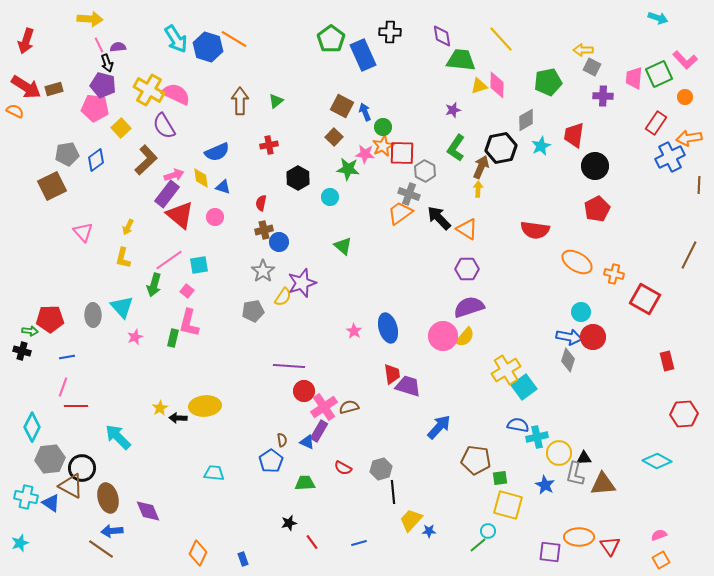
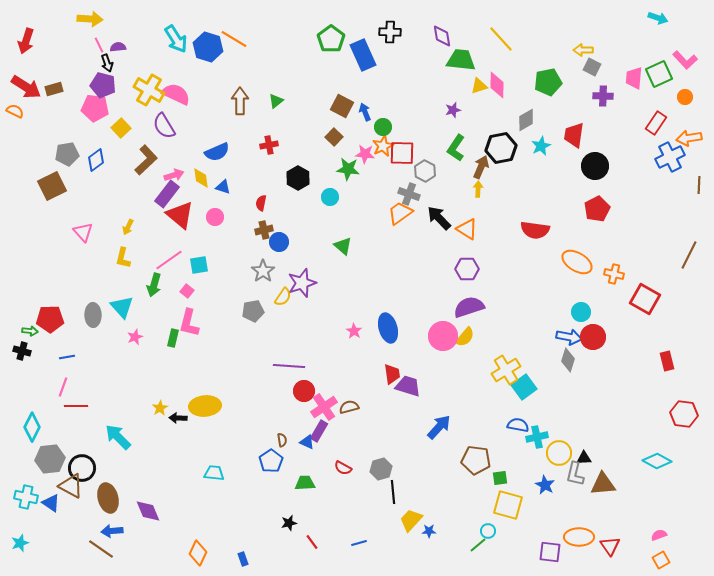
red hexagon at (684, 414): rotated 12 degrees clockwise
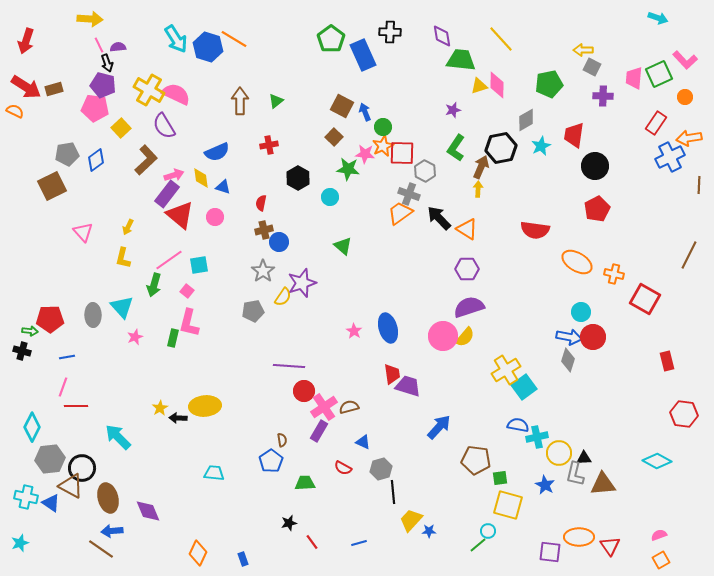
green pentagon at (548, 82): moved 1 px right, 2 px down
blue triangle at (307, 442): moved 56 px right
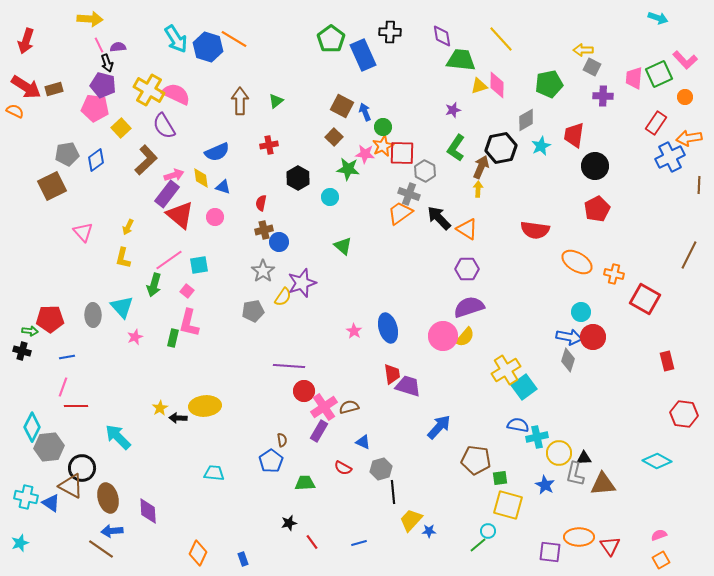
gray hexagon at (50, 459): moved 1 px left, 12 px up
purple diamond at (148, 511): rotated 20 degrees clockwise
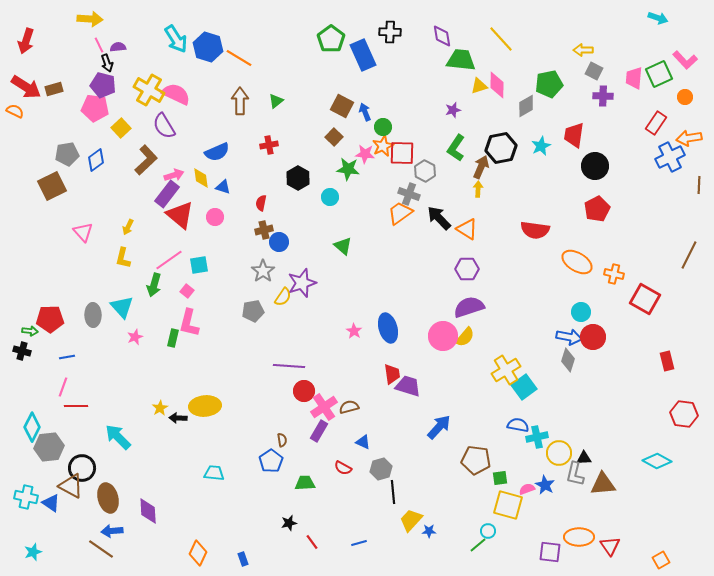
orange line at (234, 39): moved 5 px right, 19 px down
gray square at (592, 67): moved 2 px right, 4 px down
gray diamond at (526, 120): moved 14 px up
pink semicircle at (659, 535): moved 132 px left, 46 px up
cyan star at (20, 543): moved 13 px right, 9 px down
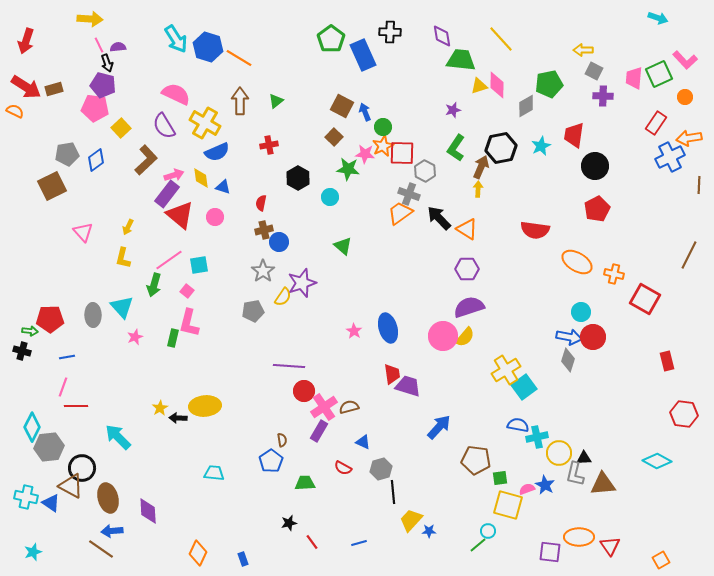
yellow cross at (149, 90): moved 56 px right, 33 px down
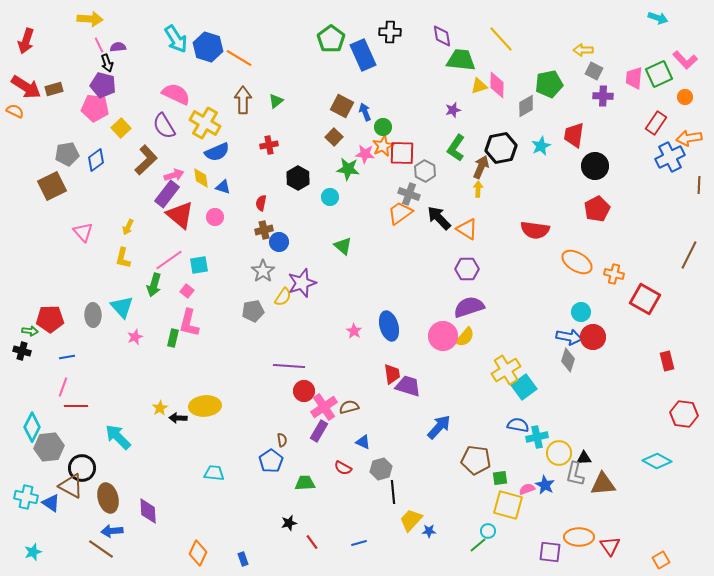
brown arrow at (240, 101): moved 3 px right, 1 px up
blue ellipse at (388, 328): moved 1 px right, 2 px up
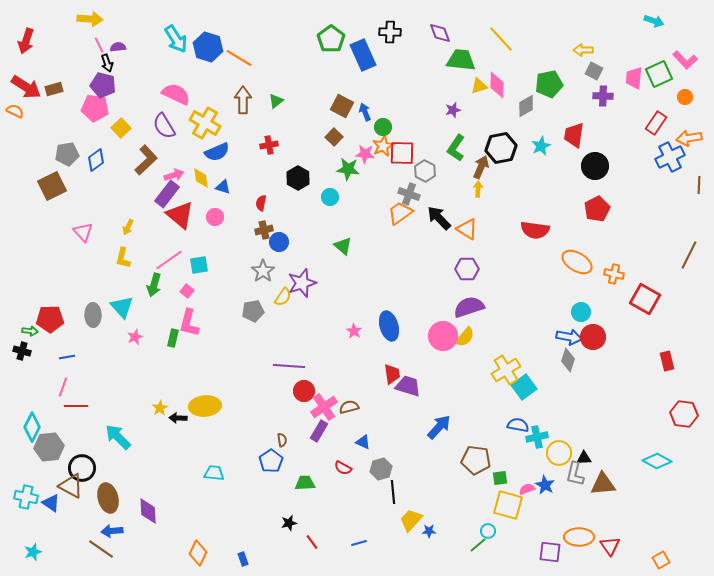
cyan arrow at (658, 18): moved 4 px left, 3 px down
purple diamond at (442, 36): moved 2 px left, 3 px up; rotated 10 degrees counterclockwise
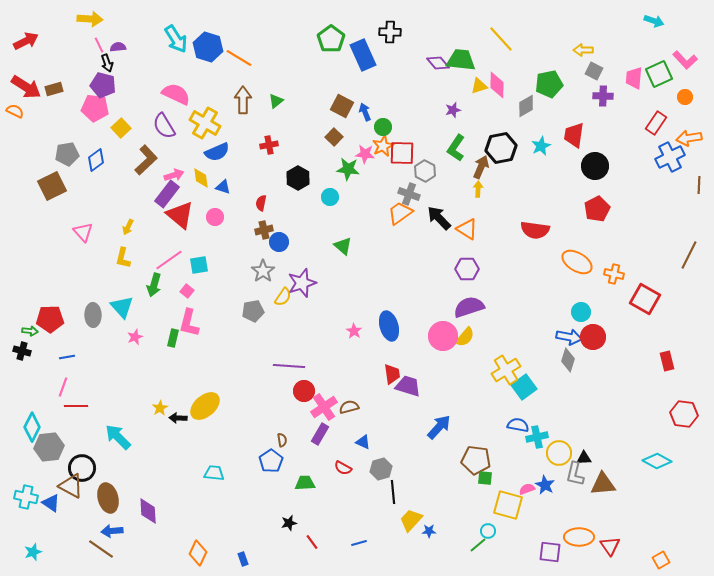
purple diamond at (440, 33): moved 2 px left, 30 px down; rotated 20 degrees counterclockwise
red arrow at (26, 41): rotated 135 degrees counterclockwise
yellow ellipse at (205, 406): rotated 36 degrees counterclockwise
purple rectangle at (319, 431): moved 1 px right, 3 px down
green square at (500, 478): moved 15 px left; rotated 14 degrees clockwise
